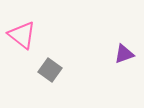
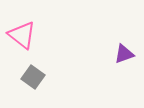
gray square: moved 17 px left, 7 px down
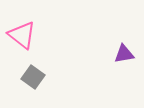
purple triangle: rotated 10 degrees clockwise
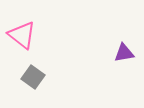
purple triangle: moved 1 px up
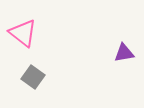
pink triangle: moved 1 px right, 2 px up
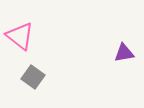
pink triangle: moved 3 px left, 3 px down
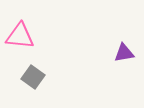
pink triangle: rotated 32 degrees counterclockwise
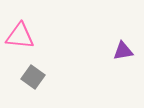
purple triangle: moved 1 px left, 2 px up
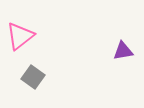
pink triangle: rotated 44 degrees counterclockwise
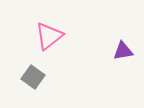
pink triangle: moved 29 px right
